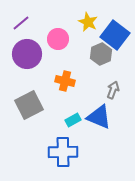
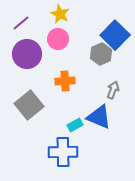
yellow star: moved 28 px left, 8 px up
blue square: rotated 8 degrees clockwise
orange cross: rotated 18 degrees counterclockwise
gray square: rotated 12 degrees counterclockwise
cyan rectangle: moved 2 px right, 5 px down
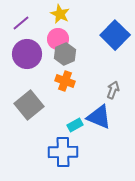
gray hexagon: moved 36 px left
orange cross: rotated 24 degrees clockwise
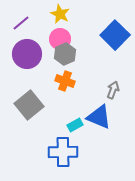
pink circle: moved 2 px right
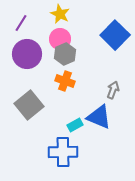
purple line: rotated 18 degrees counterclockwise
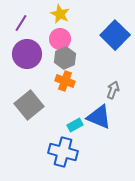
gray hexagon: moved 4 px down
blue cross: rotated 16 degrees clockwise
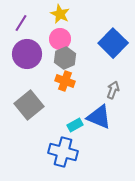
blue square: moved 2 px left, 8 px down
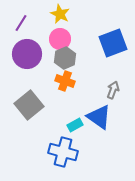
blue square: rotated 24 degrees clockwise
blue triangle: rotated 12 degrees clockwise
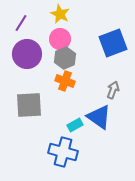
gray square: rotated 36 degrees clockwise
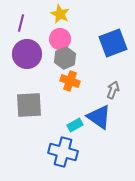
purple line: rotated 18 degrees counterclockwise
orange cross: moved 5 px right
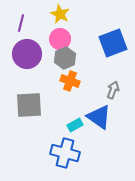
blue cross: moved 2 px right, 1 px down
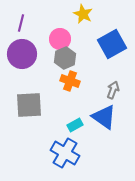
yellow star: moved 23 px right
blue square: moved 1 px left, 1 px down; rotated 8 degrees counterclockwise
purple circle: moved 5 px left
blue triangle: moved 5 px right
blue cross: rotated 16 degrees clockwise
